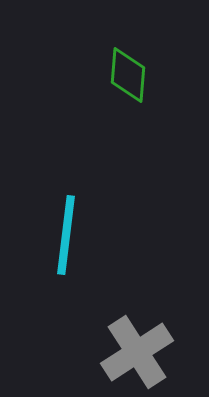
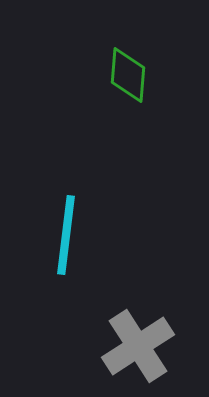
gray cross: moved 1 px right, 6 px up
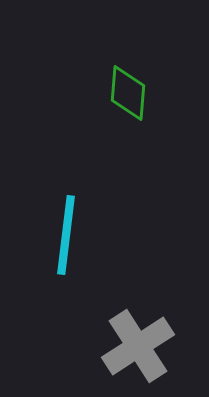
green diamond: moved 18 px down
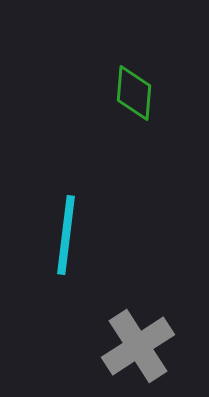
green diamond: moved 6 px right
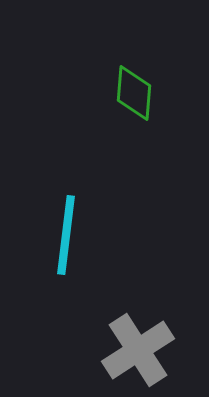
gray cross: moved 4 px down
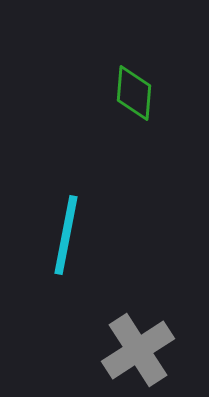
cyan line: rotated 4 degrees clockwise
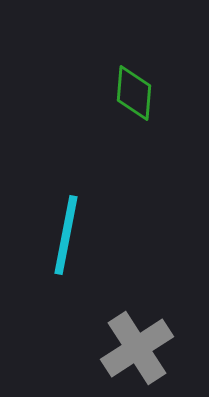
gray cross: moved 1 px left, 2 px up
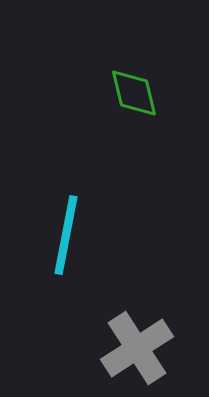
green diamond: rotated 18 degrees counterclockwise
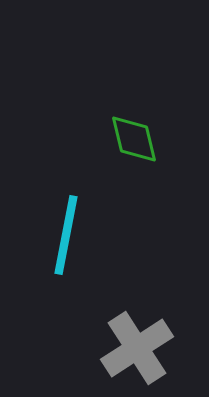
green diamond: moved 46 px down
